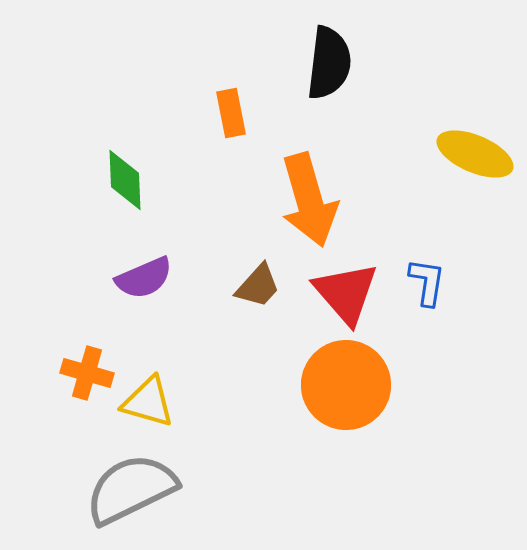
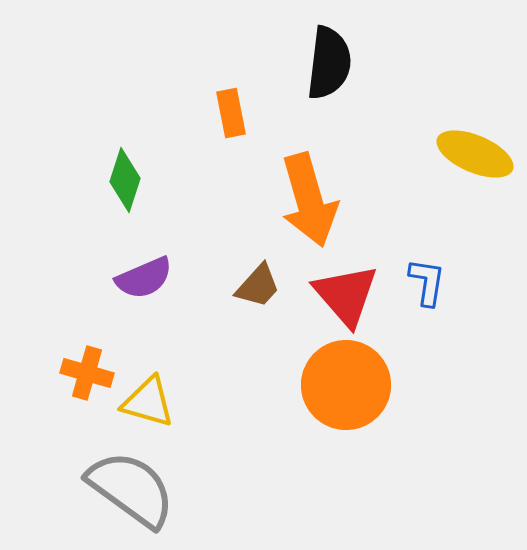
green diamond: rotated 20 degrees clockwise
red triangle: moved 2 px down
gray semicircle: rotated 62 degrees clockwise
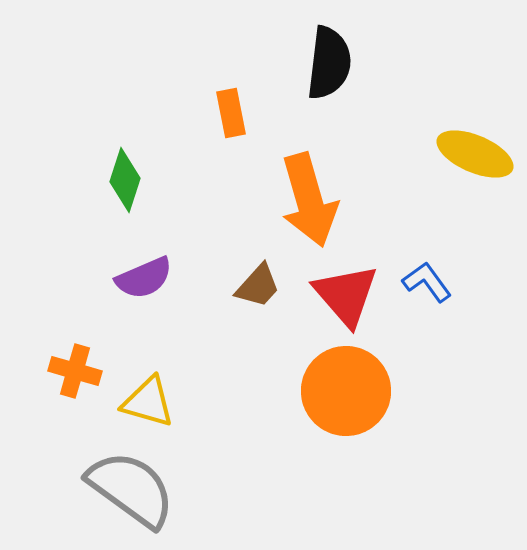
blue L-shape: rotated 45 degrees counterclockwise
orange cross: moved 12 px left, 2 px up
orange circle: moved 6 px down
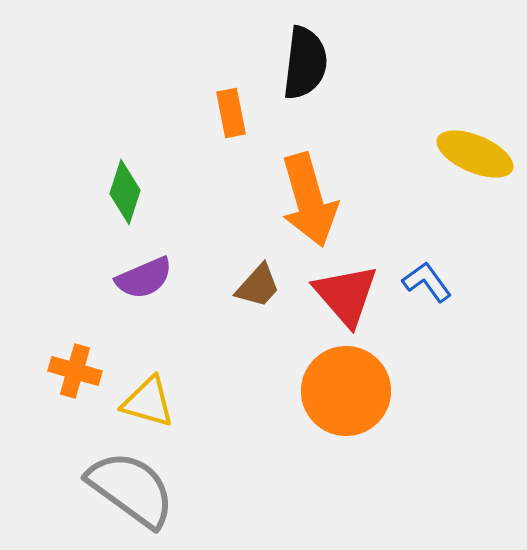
black semicircle: moved 24 px left
green diamond: moved 12 px down
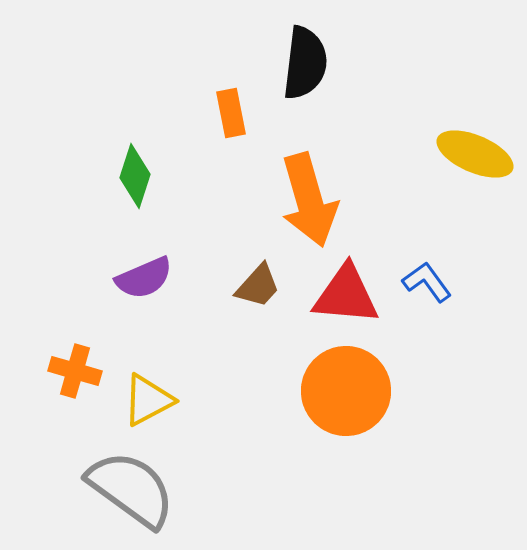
green diamond: moved 10 px right, 16 px up
red triangle: rotated 44 degrees counterclockwise
yellow triangle: moved 2 px up; rotated 44 degrees counterclockwise
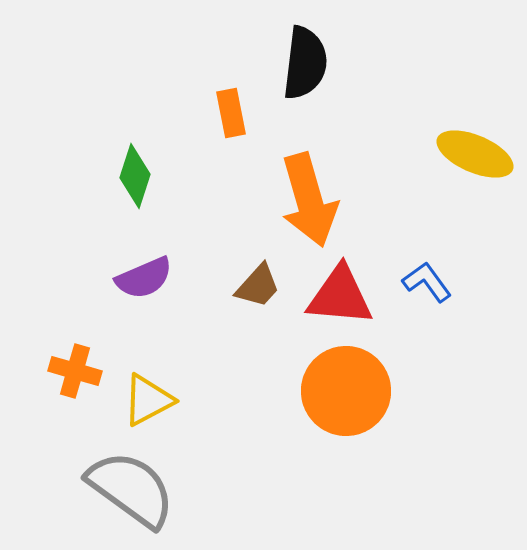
red triangle: moved 6 px left, 1 px down
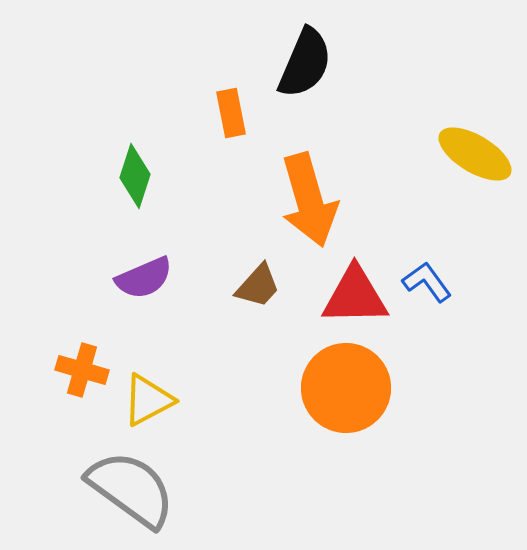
black semicircle: rotated 16 degrees clockwise
yellow ellipse: rotated 8 degrees clockwise
red triangle: moved 15 px right; rotated 6 degrees counterclockwise
orange cross: moved 7 px right, 1 px up
orange circle: moved 3 px up
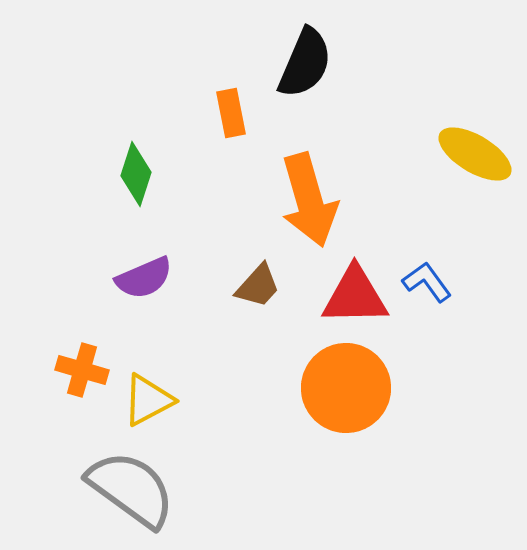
green diamond: moved 1 px right, 2 px up
